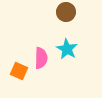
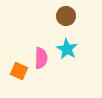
brown circle: moved 4 px down
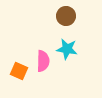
cyan star: rotated 20 degrees counterclockwise
pink semicircle: moved 2 px right, 3 px down
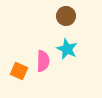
cyan star: rotated 15 degrees clockwise
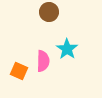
brown circle: moved 17 px left, 4 px up
cyan star: rotated 10 degrees clockwise
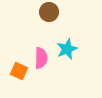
cyan star: rotated 15 degrees clockwise
pink semicircle: moved 2 px left, 3 px up
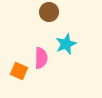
cyan star: moved 1 px left, 5 px up
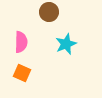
pink semicircle: moved 20 px left, 16 px up
orange square: moved 3 px right, 2 px down
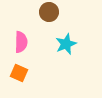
orange square: moved 3 px left
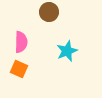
cyan star: moved 1 px right, 7 px down
orange square: moved 4 px up
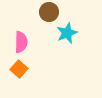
cyan star: moved 18 px up
orange square: rotated 18 degrees clockwise
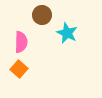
brown circle: moved 7 px left, 3 px down
cyan star: rotated 25 degrees counterclockwise
